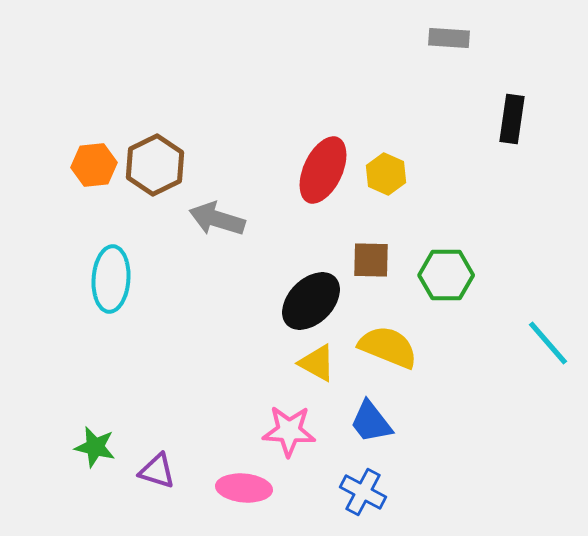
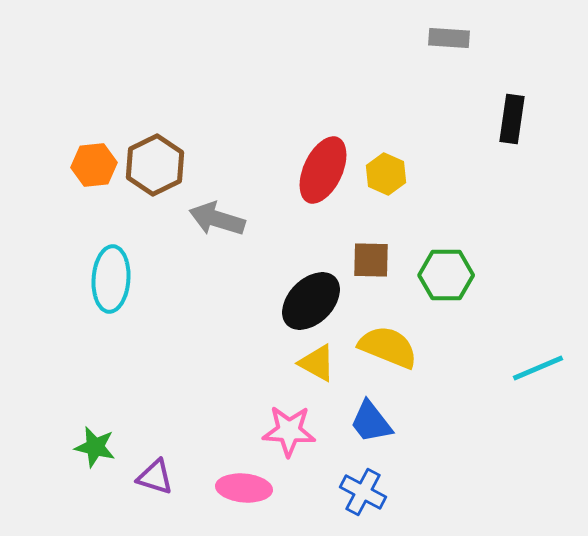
cyan line: moved 10 px left, 25 px down; rotated 72 degrees counterclockwise
purple triangle: moved 2 px left, 6 px down
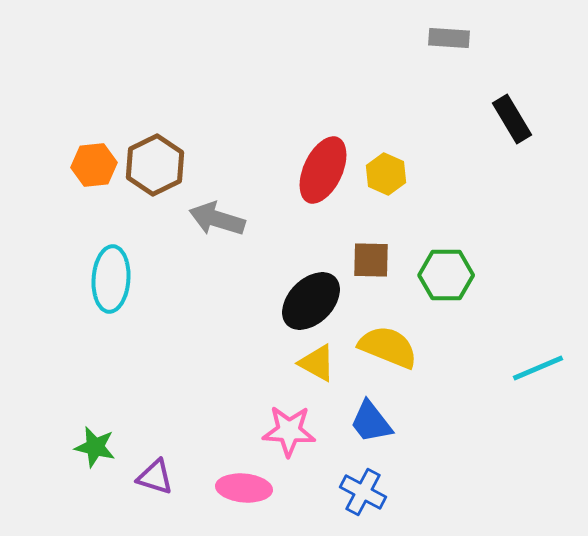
black rectangle: rotated 39 degrees counterclockwise
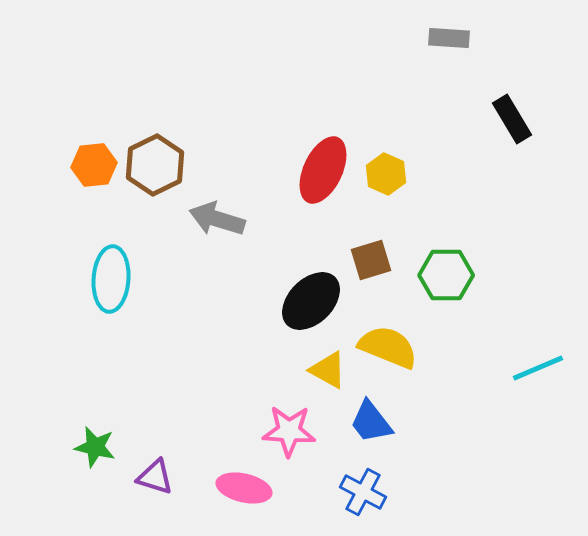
brown square: rotated 18 degrees counterclockwise
yellow triangle: moved 11 px right, 7 px down
pink ellipse: rotated 8 degrees clockwise
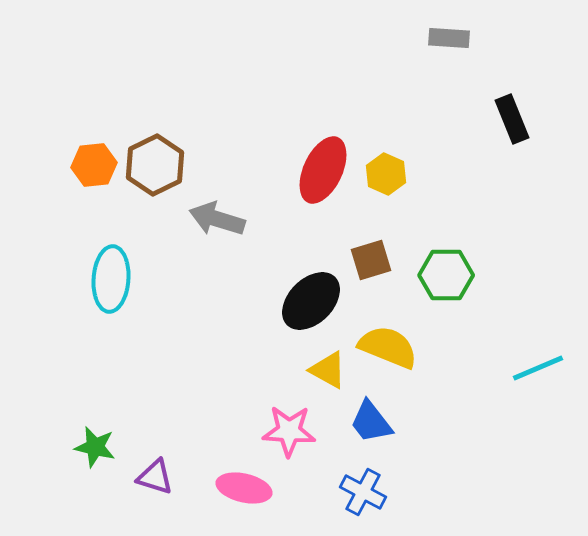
black rectangle: rotated 9 degrees clockwise
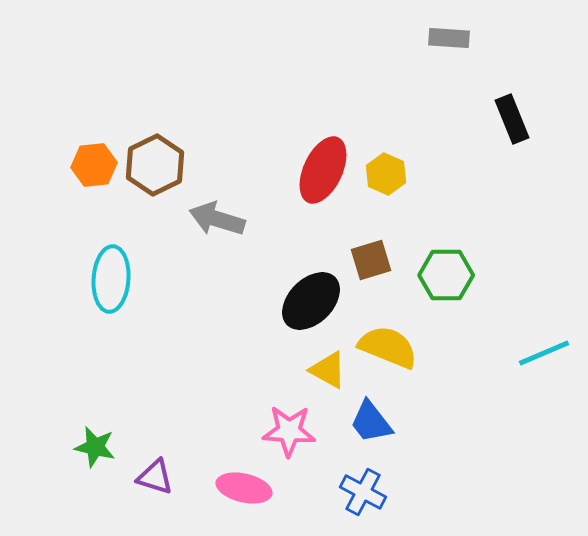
cyan line: moved 6 px right, 15 px up
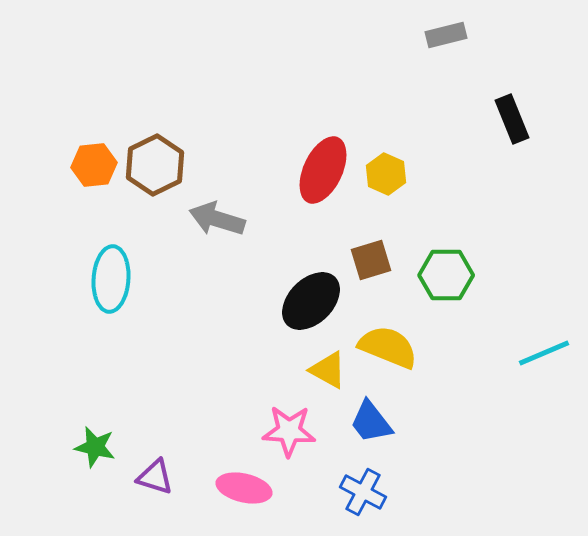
gray rectangle: moved 3 px left, 3 px up; rotated 18 degrees counterclockwise
